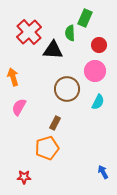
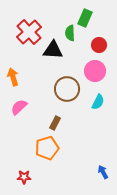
pink semicircle: rotated 18 degrees clockwise
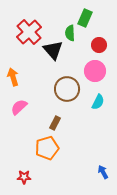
black triangle: rotated 45 degrees clockwise
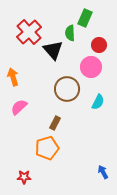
pink circle: moved 4 px left, 4 px up
